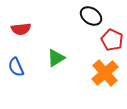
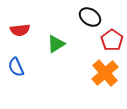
black ellipse: moved 1 px left, 1 px down
red semicircle: moved 1 px left, 1 px down
red pentagon: rotated 10 degrees clockwise
green triangle: moved 14 px up
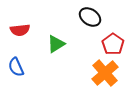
red pentagon: moved 1 px right, 4 px down
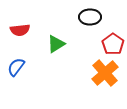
black ellipse: rotated 35 degrees counterclockwise
blue semicircle: rotated 60 degrees clockwise
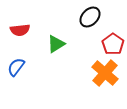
black ellipse: rotated 45 degrees counterclockwise
orange cross: rotated 8 degrees counterclockwise
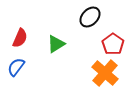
red semicircle: moved 8 px down; rotated 60 degrees counterclockwise
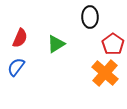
black ellipse: rotated 45 degrees counterclockwise
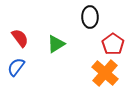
red semicircle: rotated 60 degrees counterclockwise
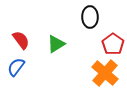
red semicircle: moved 1 px right, 2 px down
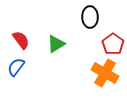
orange cross: rotated 12 degrees counterclockwise
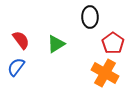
red pentagon: moved 1 px up
